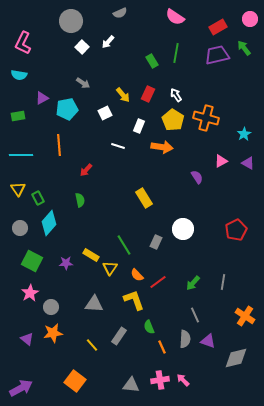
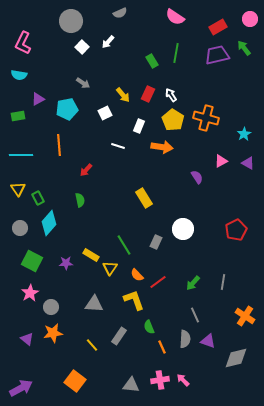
white arrow at (176, 95): moved 5 px left
purple triangle at (42, 98): moved 4 px left, 1 px down
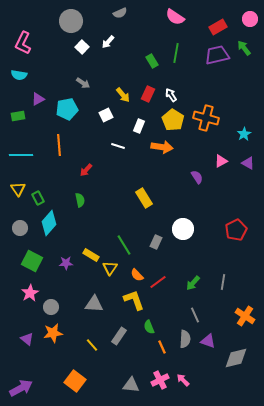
white square at (105, 113): moved 1 px right, 2 px down
pink cross at (160, 380): rotated 18 degrees counterclockwise
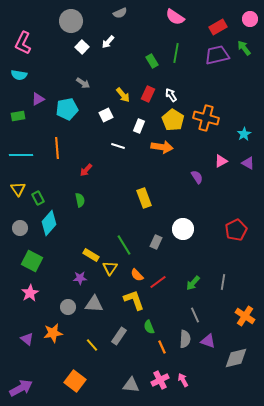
orange line at (59, 145): moved 2 px left, 3 px down
yellow rectangle at (144, 198): rotated 12 degrees clockwise
purple star at (66, 263): moved 14 px right, 15 px down
gray circle at (51, 307): moved 17 px right
pink arrow at (183, 380): rotated 16 degrees clockwise
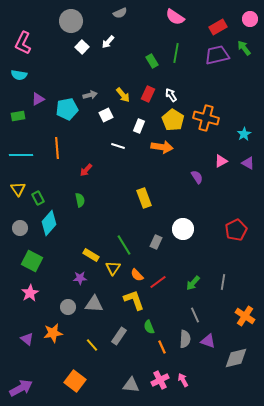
gray arrow at (83, 83): moved 7 px right, 12 px down; rotated 48 degrees counterclockwise
yellow triangle at (110, 268): moved 3 px right
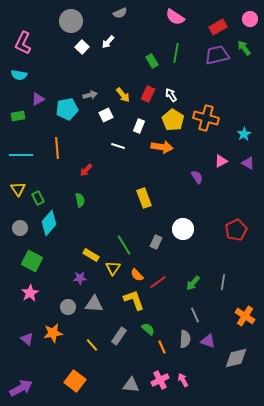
green semicircle at (149, 327): moved 1 px left, 2 px down; rotated 152 degrees clockwise
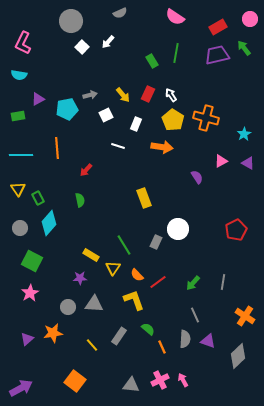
white rectangle at (139, 126): moved 3 px left, 2 px up
white circle at (183, 229): moved 5 px left
purple triangle at (27, 339): rotated 40 degrees clockwise
gray diamond at (236, 358): moved 2 px right, 2 px up; rotated 30 degrees counterclockwise
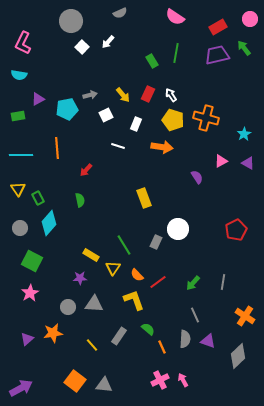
yellow pentagon at (173, 120): rotated 15 degrees counterclockwise
gray triangle at (131, 385): moved 27 px left
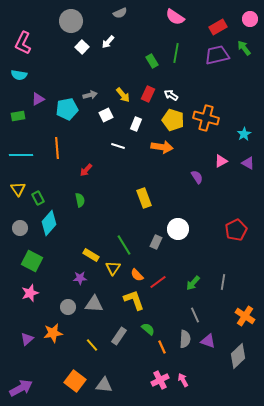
white arrow at (171, 95): rotated 24 degrees counterclockwise
pink star at (30, 293): rotated 12 degrees clockwise
